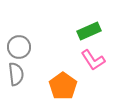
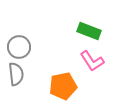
green rectangle: rotated 45 degrees clockwise
pink L-shape: moved 1 px left, 1 px down
orange pentagon: rotated 24 degrees clockwise
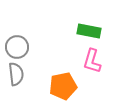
green rectangle: rotated 10 degrees counterclockwise
gray circle: moved 2 px left
pink L-shape: rotated 50 degrees clockwise
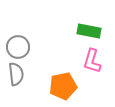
gray circle: moved 1 px right
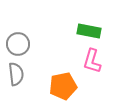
gray circle: moved 3 px up
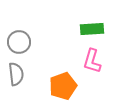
green rectangle: moved 3 px right, 2 px up; rotated 15 degrees counterclockwise
gray circle: moved 1 px right, 2 px up
orange pentagon: rotated 8 degrees counterclockwise
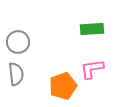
gray circle: moved 1 px left
pink L-shape: moved 8 px down; rotated 65 degrees clockwise
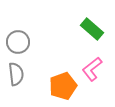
green rectangle: rotated 45 degrees clockwise
pink L-shape: rotated 30 degrees counterclockwise
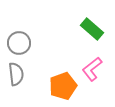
gray circle: moved 1 px right, 1 px down
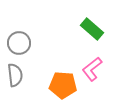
gray semicircle: moved 1 px left, 1 px down
orange pentagon: moved 1 px up; rotated 24 degrees clockwise
